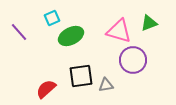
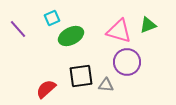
green triangle: moved 1 px left, 2 px down
purple line: moved 1 px left, 3 px up
purple circle: moved 6 px left, 2 px down
gray triangle: rotated 14 degrees clockwise
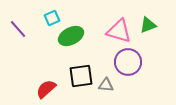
purple circle: moved 1 px right
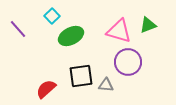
cyan square: moved 2 px up; rotated 21 degrees counterclockwise
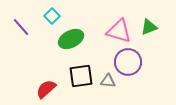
green triangle: moved 1 px right, 2 px down
purple line: moved 3 px right, 2 px up
green ellipse: moved 3 px down
gray triangle: moved 2 px right, 4 px up
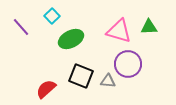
green triangle: rotated 18 degrees clockwise
purple circle: moved 2 px down
black square: rotated 30 degrees clockwise
